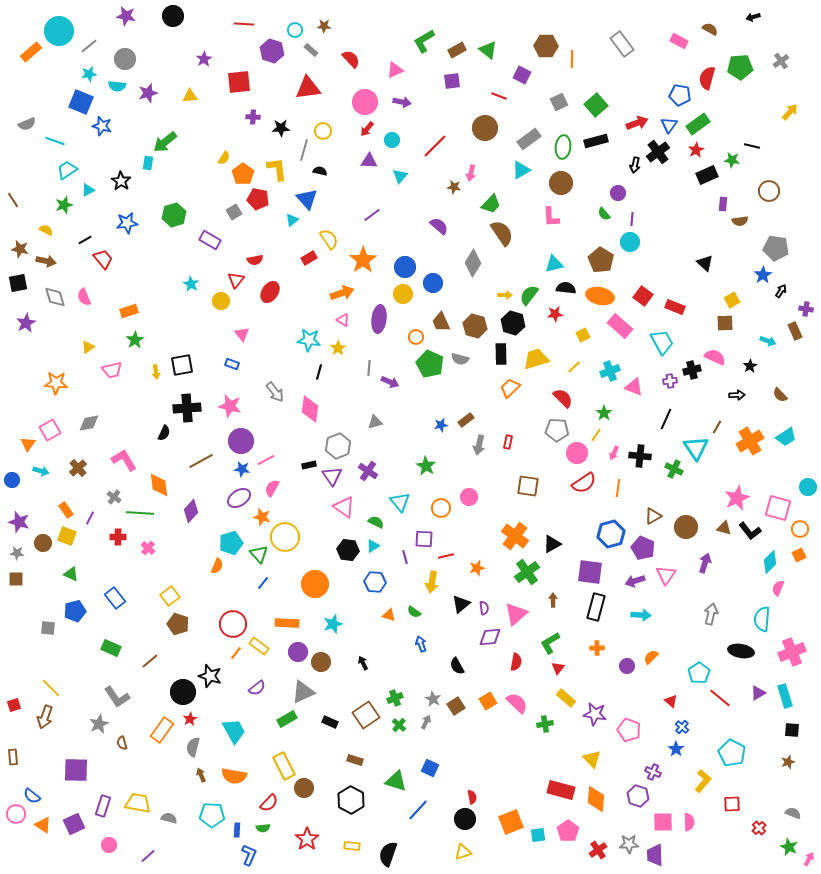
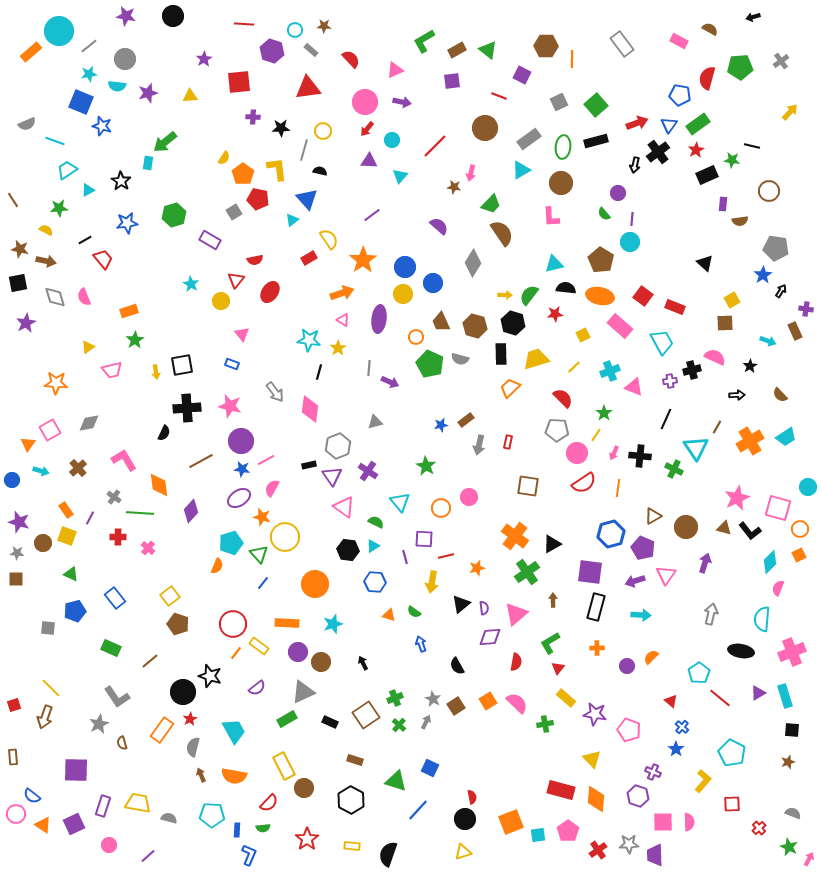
green star at (64, 205): moved 5 px left, 3 px down; rotated 12 degrees clockwise
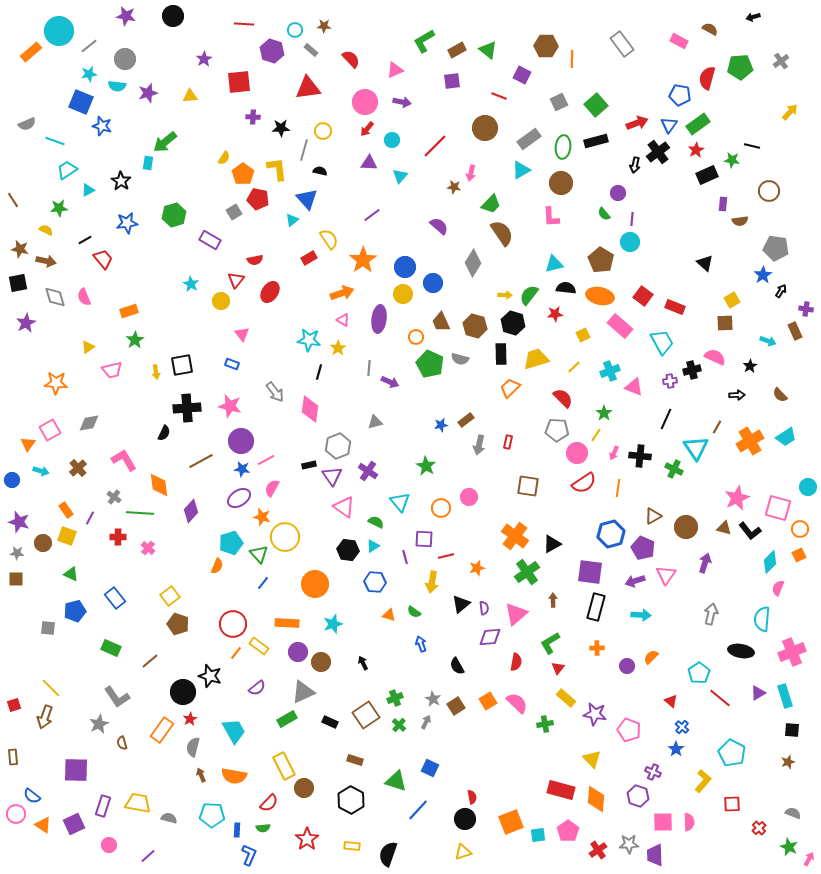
purple triangle at (369, 161): moved 2 px down
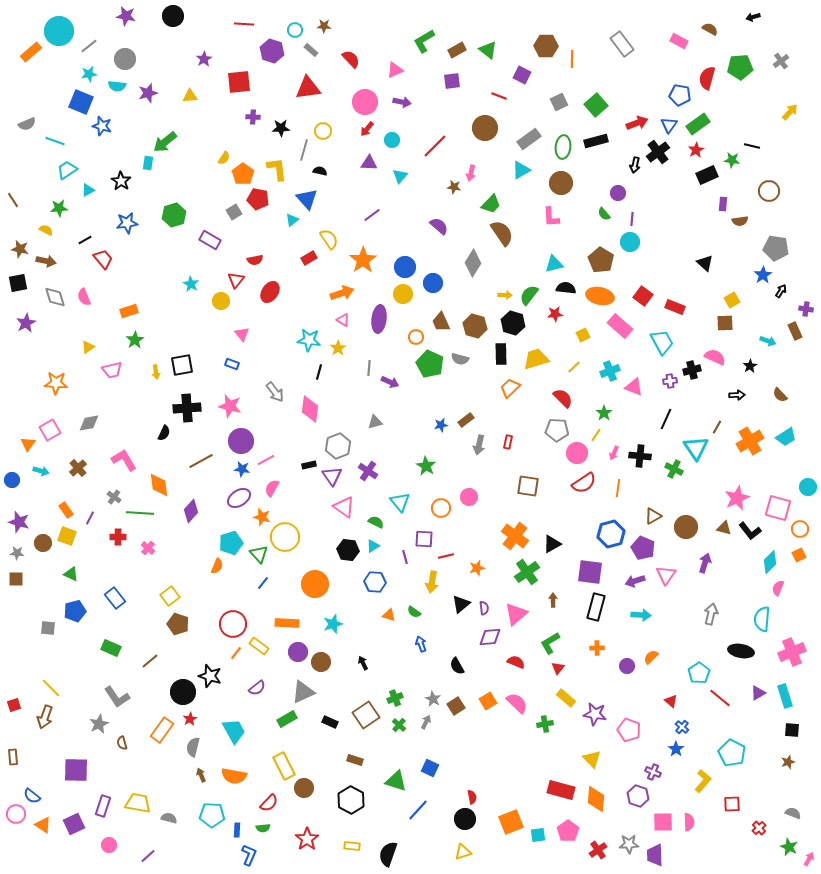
red semicircle at (516, 662): rotated 78 degrees counterclockwise
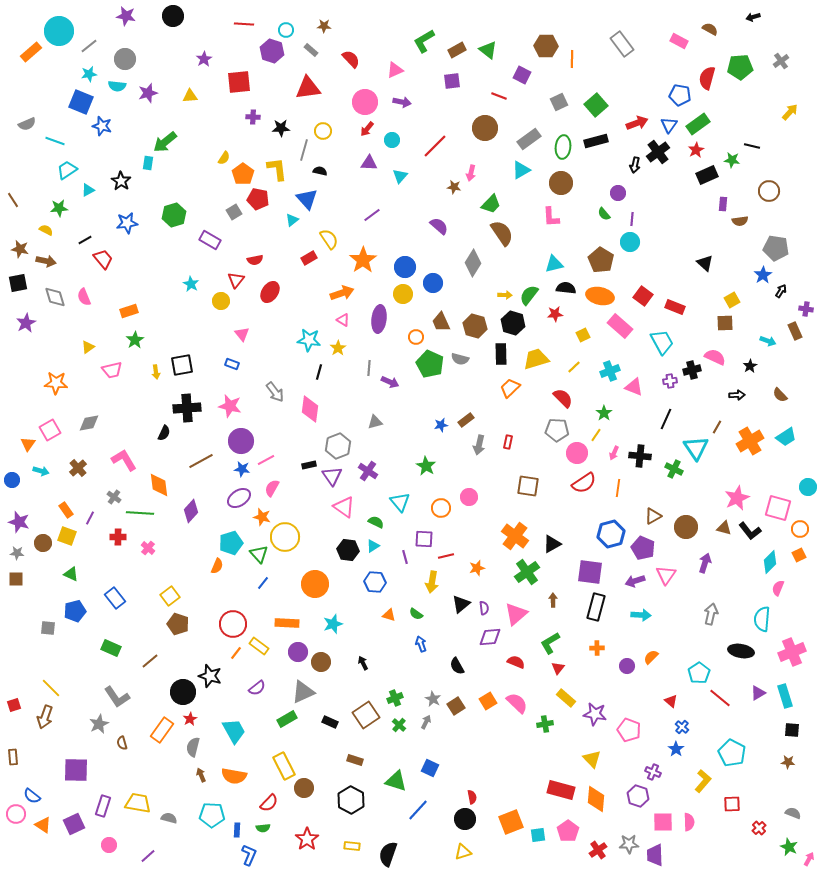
cyan circle at (295, 30): moved 9 px left
green semicircle at (414, 612): moved 2 px right, 2 px down
brown star at (788, 762): rotated 24 degrees clockwise
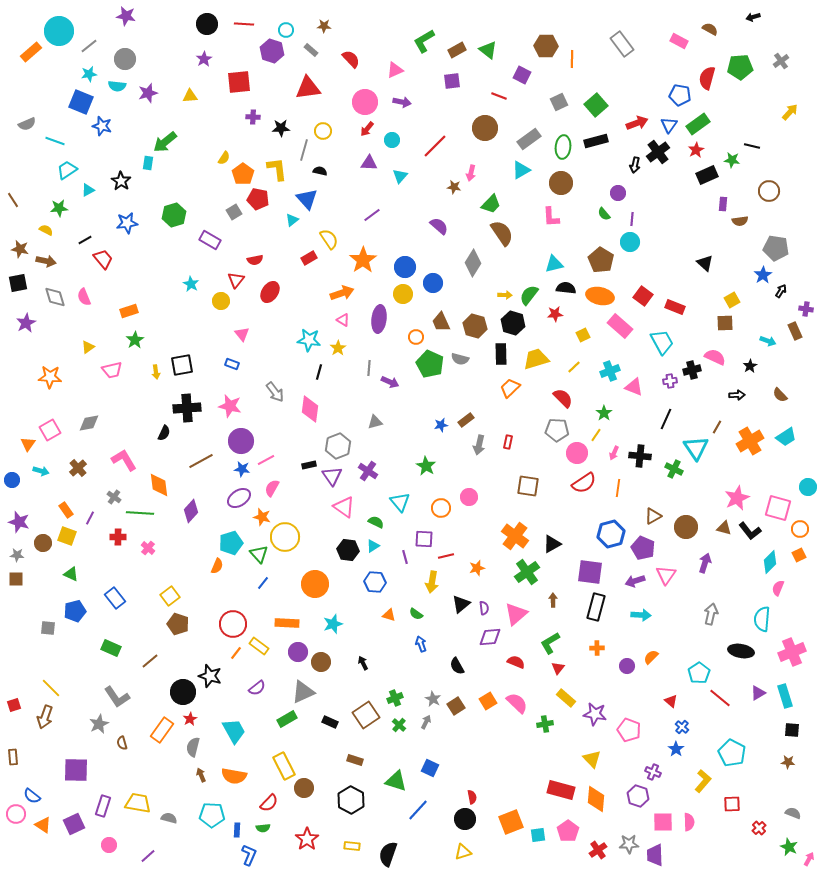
black circle at (173, 16): moved 34 px right, 8 px down
orange star at (56, 383): moved 6 px left, 6 px up
gray star at (17, 553): moved 2 px down
